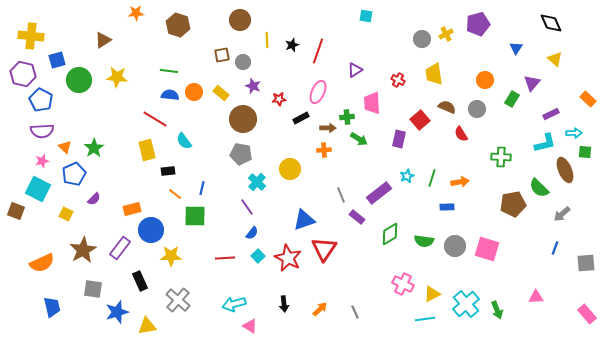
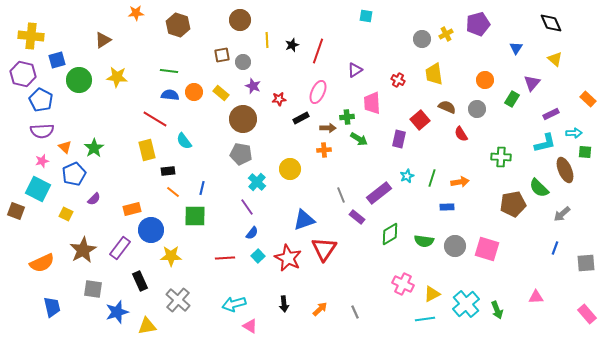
orange line at (175, 194): moved 2 px left, 2 px up
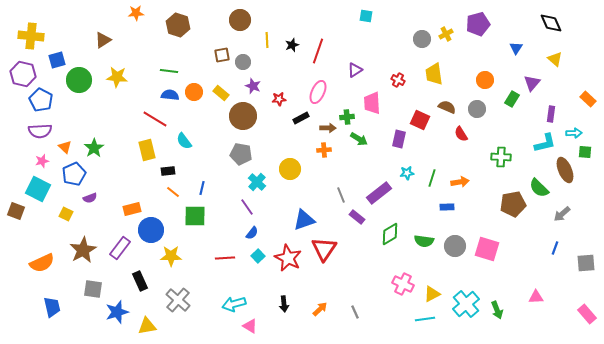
purple rectangle at (551, 114): rotated 56 degrees counterclockwise
brown circle at (243, 119): moved 3 px up
red square at (420, 120): rotated 24 degrees counterclockwise
purple semicircle at (42, 131): moved 2 px left
cyan star at (407, 176): moved 3 px up; rotated 16 degrees clockwise
purple semicircle at (94, 199): moved 4 px left, 1 px up; rotated 24 degrees clockwise
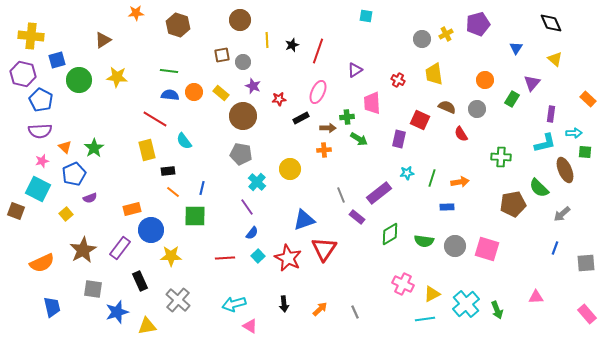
yellow square at (66, 214): rotated 24 degrees clockwise
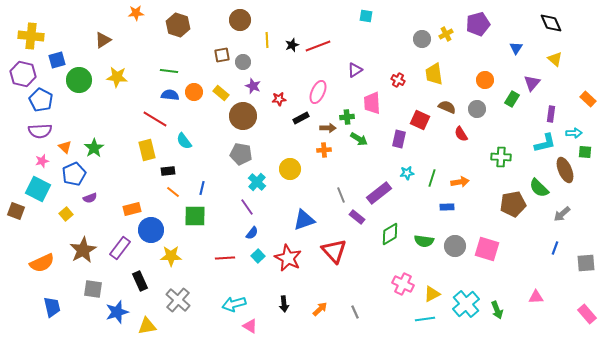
red line at (318, 51): moved 5 px up; rotated 50 degrees clockwise
red triangle at (324, 249): moved 10 px right, 2 px down; rotated 16 degrees counterclockwise
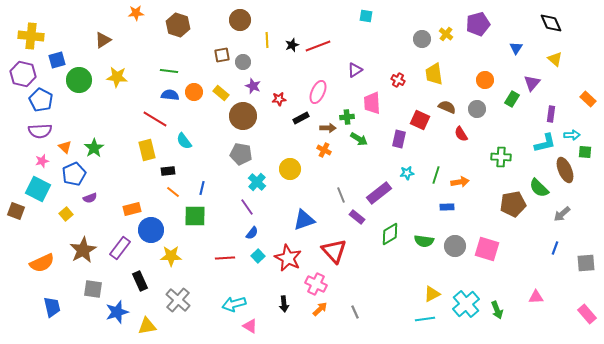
yellow cross at (446, 34): rotated 24 degrees counterclockwise
cyan arrow at (574, 133): moved 2 px left, 2 px down
orange cross at (324, 150): rotated 32 degrees clockwise
green line at (432, 178): moved 4 px right, 3 px up
pink cross at (403, 284): moved 87 px left
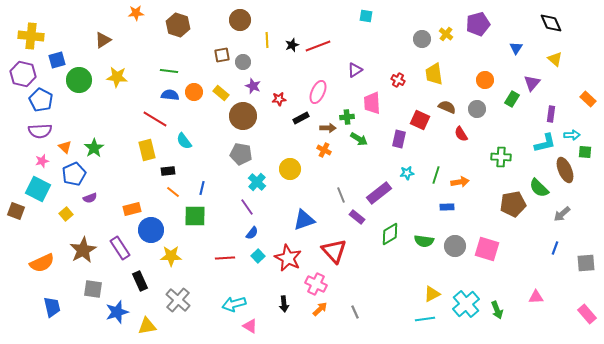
purple rectangle at (120, 248): rotated 70 degrees counterclockwise
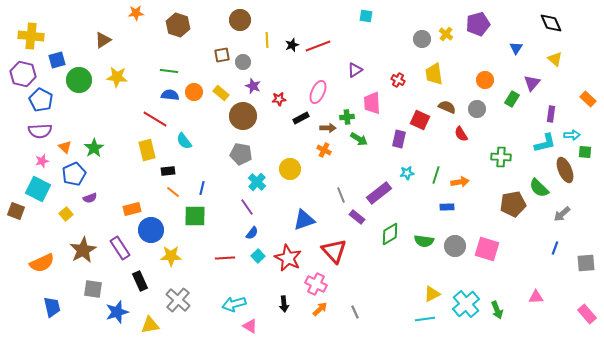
yellow triangle at (147, 326): moved 3 px right, 1 px up
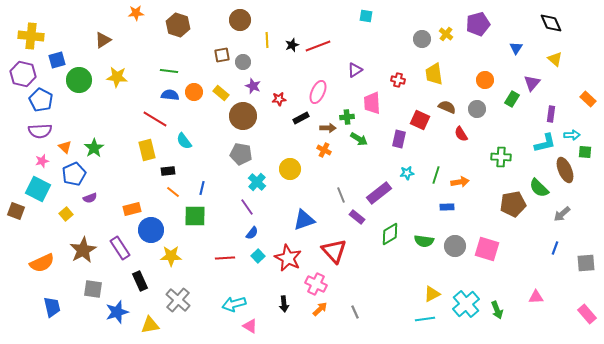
red cross at (398, 80): rotated 16 degrees counterclockwise
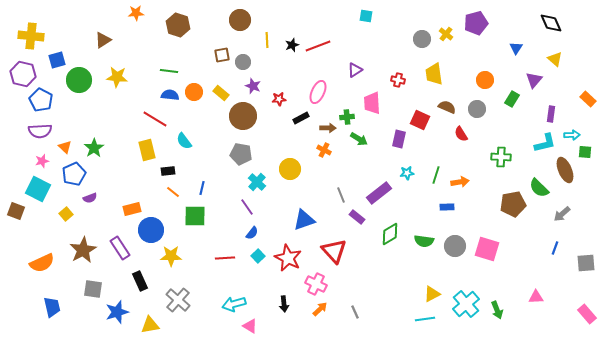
purple pentagon at (478, 24): moved 2 px left, 1 px up
purple triangle at (532, 83): moved 2 px right, 3 px up
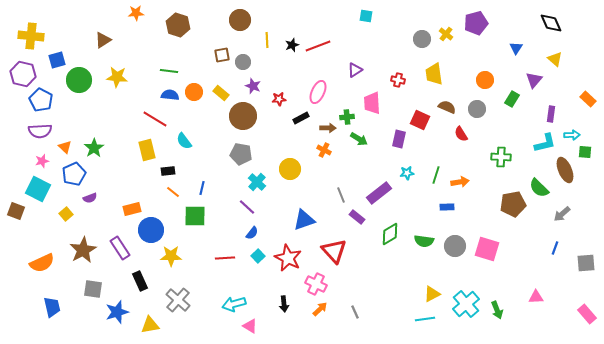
purple line at (247, 207): rotated 12 degrees counterclockwise
